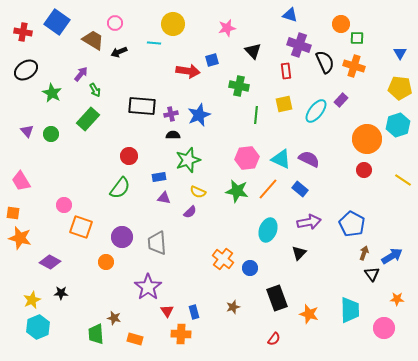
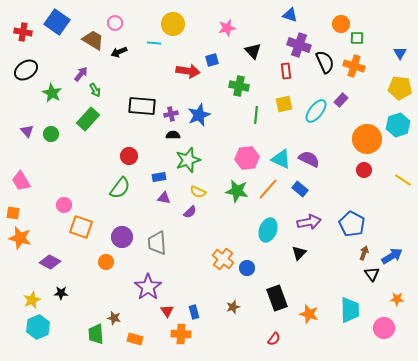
blue circle at (250, 268): moved 3 px left
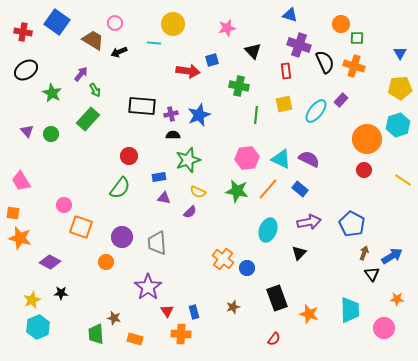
yellow pentagon at (400, 88): rotated 10 degrees counterclockwise
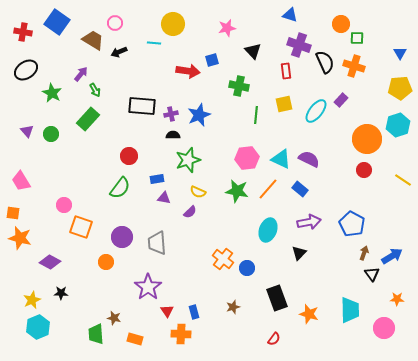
blue rectangle at (159, 177): moved 2 px left, 2 px down
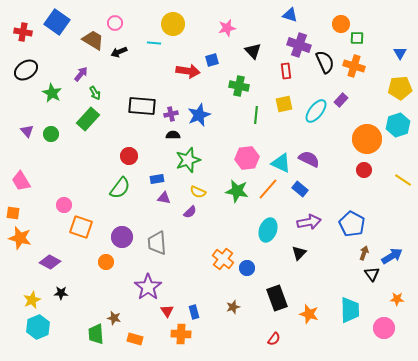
green arrow at (95, 90): moved 3 px down
cyan triangle at (281, 159): moved 4 px down
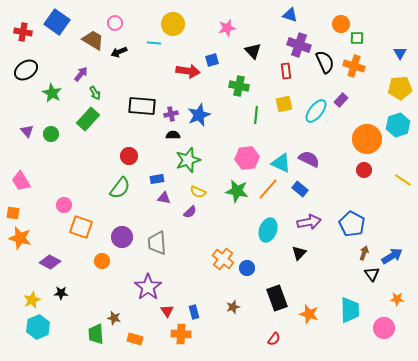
orange circle at (106, 262): moved 4 px left, 1 px up
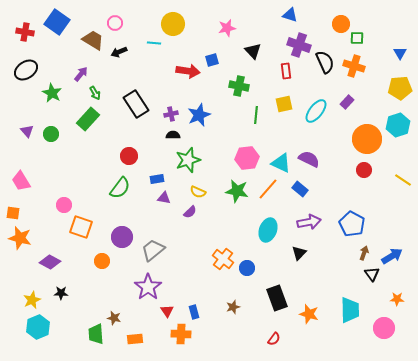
red cross at (23, 32): moved 2 px right
purple rectangle at (341, 100): moved 6 px right, 2 px down
black rectangle at (142, 106): moved 6 px left, 2 px up; rotated 52 degrees clockwise
gray trapezoid at (157, 243): moved 4 px left, 7 px down; rotated 55 degrees clockwise
orange rectangle at (135, 339): rotated 21 degrees counterclockwise
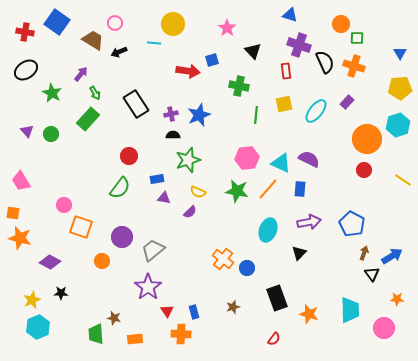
pink star at (227, 28): rotated 24 degrees counterclockwise
blue rectangle at (300, 189): rotated 56 degrees clockwise
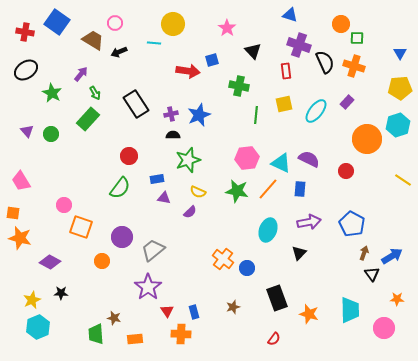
red circle at (364, 170): moved 18 px left, 1 px down
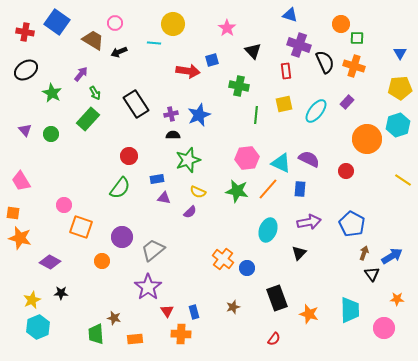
purple triangle at (27, 131): moved 2 px left, 1 px up
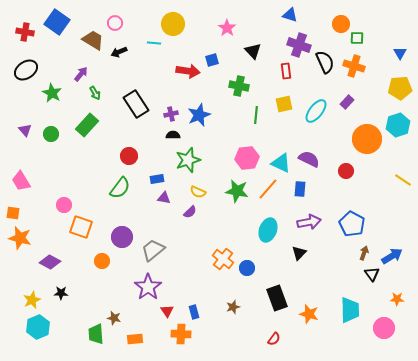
green rectangle at (88, 119): moved 1 px left, 6 px down
